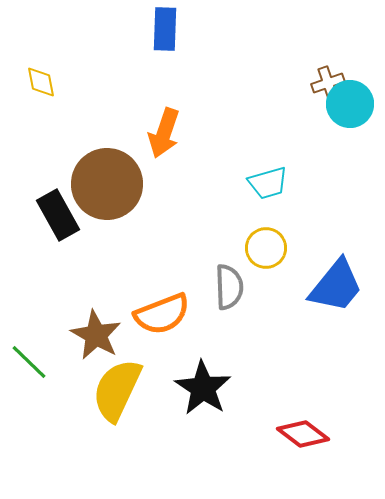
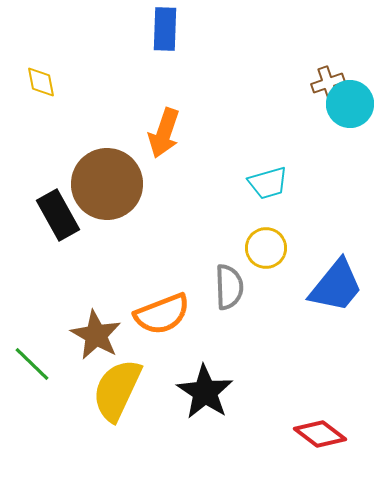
green line: moved 3 px right, 2 px down
black star: moved 2 px right, 4 px down
red diamond: moved 17 px right
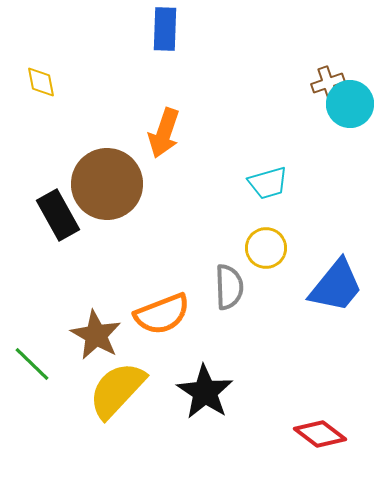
yellow semicircle: rotated 18 degrees clockwise
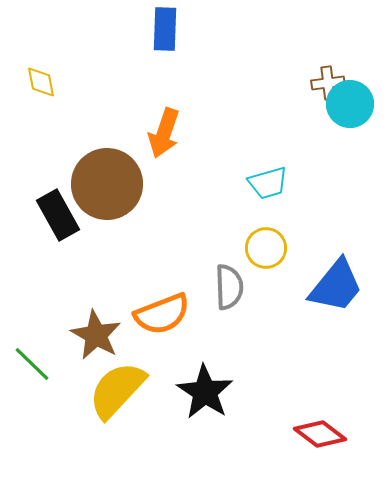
brown cross: rotated 12 degrees clockwise
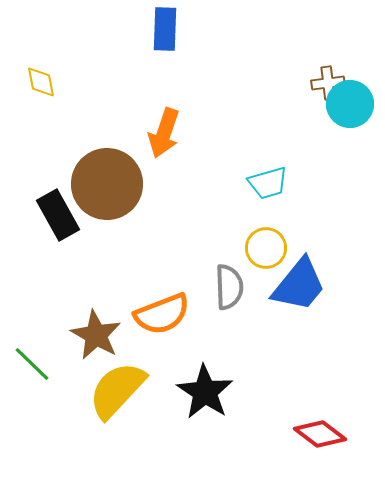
blue trapezoid: moved 37 px left, 1 px up
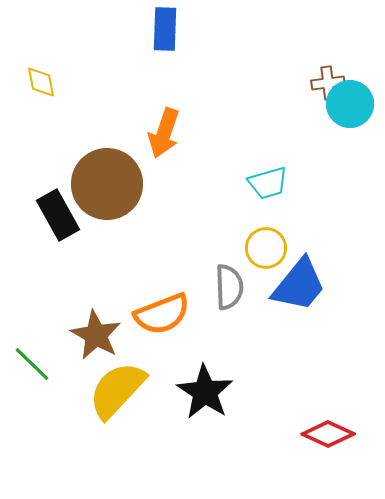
red diamond: moved 8 px right; rotated 12 degrees counterclockwise
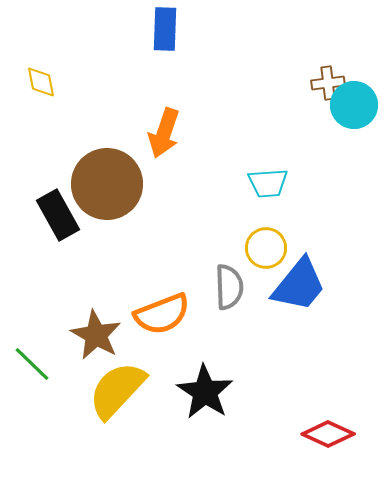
cyan circle: moved 4 px right, 1 px down
cyan trapezoid: rotated 12 degrees clockwise
